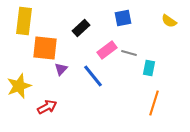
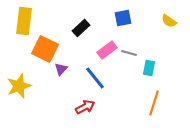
orange square: moved 1 px down; rotated 20 degrees clockwise
blue line: moved 2 px right, 2 px down
red arrow: moved 38 px right
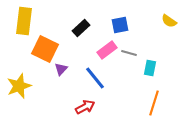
blue square: moved 3 px left, 7 px down
cyan rectangle: moved 1 px right
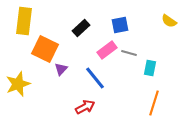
yellow star: moved 1 px left, 2 px up
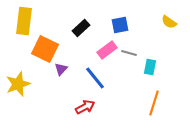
yellow semicircle: moved 1 px down
cyan rectangle: moved 1 px up
